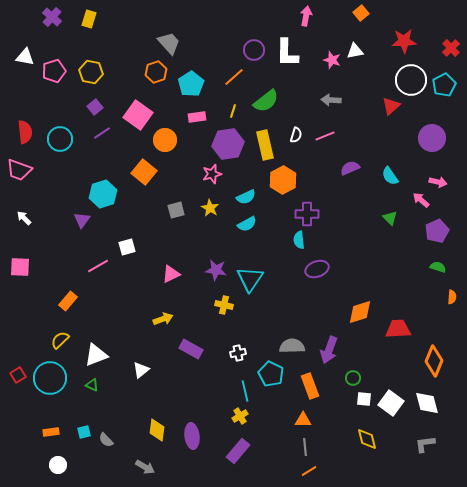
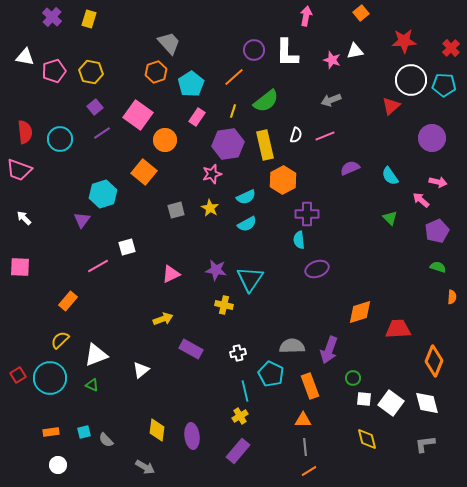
cyan pentagon at (444, 85): rotated 30 degrees clockwise
gray arrow at (331, 100): rotated 24 degrees counterclockwise
pink rectangle at (197, 117): rotated 48 degrees counterclockwise
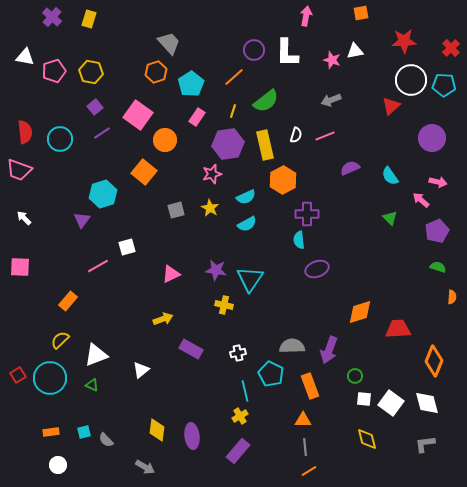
orange square at (361, 13): rotated 28 degrees clockwise
green circle at (353, 378): moved 2 px right, 2 px up
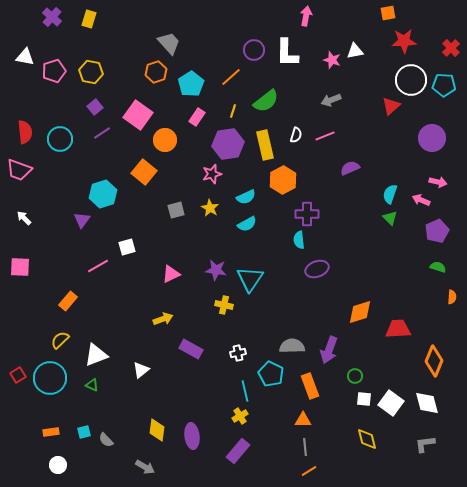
orange square at (361, 13): moved 27 px right
orange line at (234, 77): moved 3 px left
cyan semicircle at (390, 176): moved 18 px down; rotated 54 degrees clockwise
pink arrow at (421, 200): rotated 18 degrees counterclockwise
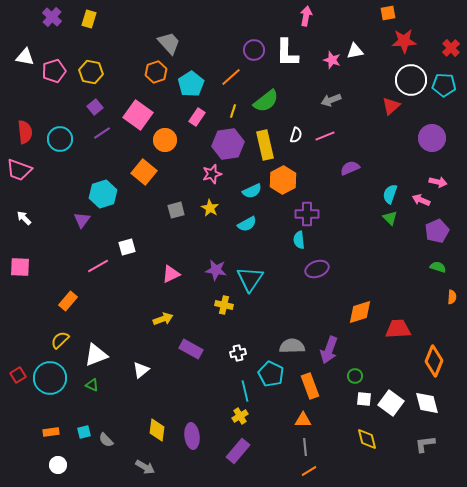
cyan semicircle at (246, 197): moved 6 px right, 6 px up
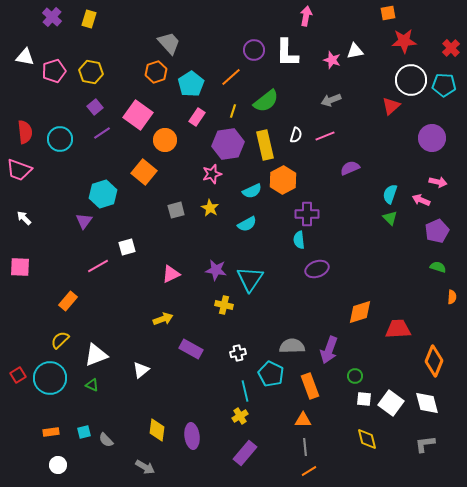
purple triangle at (82, 220): moved 2 px right, 1 px down
purple rectangle at (238, 451): moved 7 px right, 2 px down
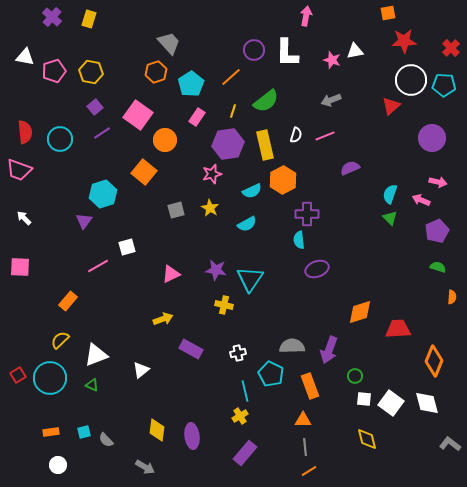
gray L-shape at (425, 444): moved 25 px right; rotated 45 degrees clockwise
